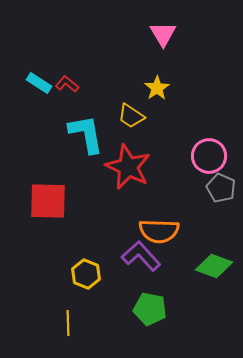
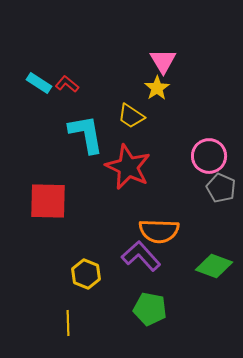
pink triangle: moved 27 px down
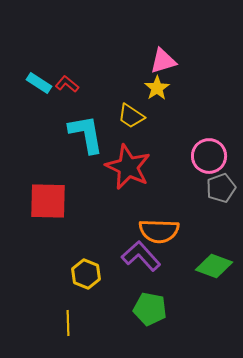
pink triangle: rotated 44 degrees clockwise
gray pentagon: rotated 28 degrees clockwise
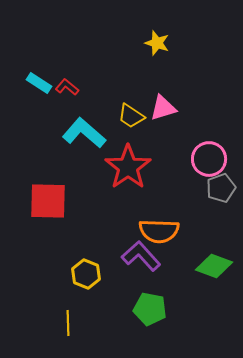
pink triangle: moved 47 px down
red L-shape: moved 3 px down
yellow star: moved 45 px up; rotated 20 degrees counterclockwise
cyan L-shape: moved 2 px left, 1 px up; rotated 39 degrees counterclockwise
pink circle: moved 3 px down
red star: rotated 12 degrees clockwise
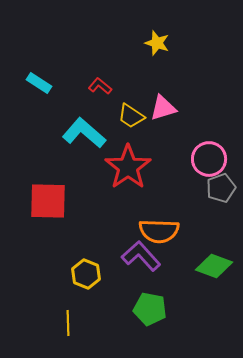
red L-shape: moved 33 px right, 1 px up
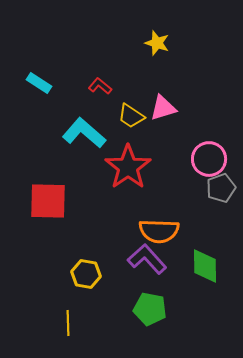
purple L-shape: moved 6 px right, 3 px down
green diamond: moved 9 px left; rotated 69 degrees clockwise
yellow hexagon: rotated 12 degrees counterclockwise
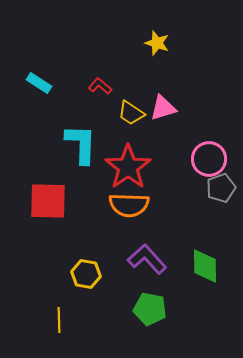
yellow trapezoid: moved 3 px up
cyan L-shape: moved 3 px left, 11 px down; rotated 51 degrees clockwise
orange semicircle: moved 30 px left, 26 px up
yellow line: moved 9 px left, 3 px up
